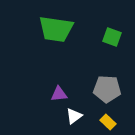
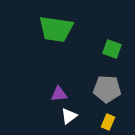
green square: moved 12 px down
white triangle: moved 5 px left
yellow rectangle: rotated 70 degrees clockwise
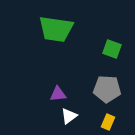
purple triangle: moved 1 px left
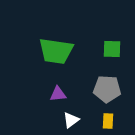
green trapezoid: moved 22 px down
green square: rotated 18 degrees counterclockwise
white triangle: moved 2 px right, 4 px down
yellow rectangle: moved 1 px up; rotated 21 degrees counterclockwise
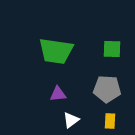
yellow rectangle: moved 2 px right
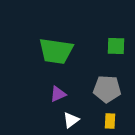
green square: moved 4 px right, 3 px up
purple triangle: rotated 18 degrees counterclockwise
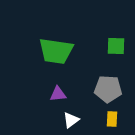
gray pentagon: moved 1 px right
purple triangle: rotated 18 degrees clockwise
yellow rectangle: moved 2 px right, 2 px up
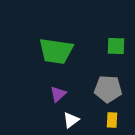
purple triangle: rotated 36 degrees counterclockwise
yellow rectangle: moved 1 px down
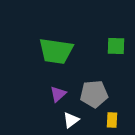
gray pentagon: moved 14 px left, 5 px down; rotated 8 degrees counterclockwise
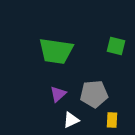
green square: rotated 12 degrees clockwise
white triangle: rotated 12 degrees clockwise
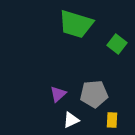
green square: moved 1 px right, 2 px up; rotated 24 degrees clockwise
green trapezoid: moved 20 px right, 27 px up; rotated 9 degrees clockwise
